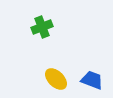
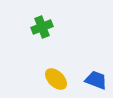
blue trapezoid: moved 4 px right
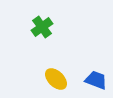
green cross: rotated 15 degrees counterclockwise
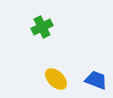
green cross: rotated 10 degrees clockwise
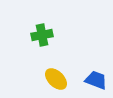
green cross: moved 8 px down; rotated 15 degrees clockwise
